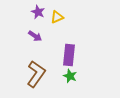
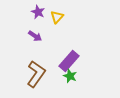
yellow triangle: rotated 24 degrees counterclockwise
purple rectangle: moved 6 px down; rotated 35 degrees clockwise
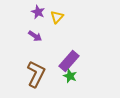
brown L-shape: rotated 8 degrees counterclockwise
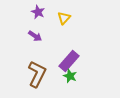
yellow triangle: moved 7 px right, 1 px down
brown L-shape: moved 1 px right
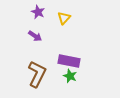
purple rectangle: rotated 60 degrees clockwise
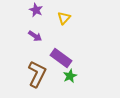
purple star: moved 2 px left, 2 px up
purple rectangle: moved 8 px left, 3 px up; rotated 25 degrees clockwise
green star: rotated 24 degrees clockwise
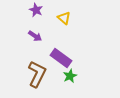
yellow triangle: rotated 32 degrees counterclockwise
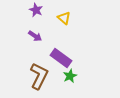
brown L-shape: moved 2 px right, 2 px down
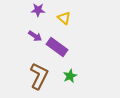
purple star: moved 2 px right; rotated 24 degrees counterclockwise
purple rectangle: moved 4 px left, 11 px up
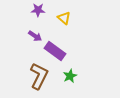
purple rectangle: moved 2 px left, 4 px down
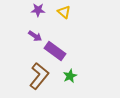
yellow triangle: moved 6 px up
brown L-shape: rotated 12 degrees clockwise
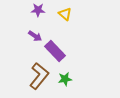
yellow triangle: moved 1 px right, 2 px down
purple rectangle: rotated 10 degrees clockwise
green star: moved 5 px left, 3 px down; rotated 16 degrees clockwise
